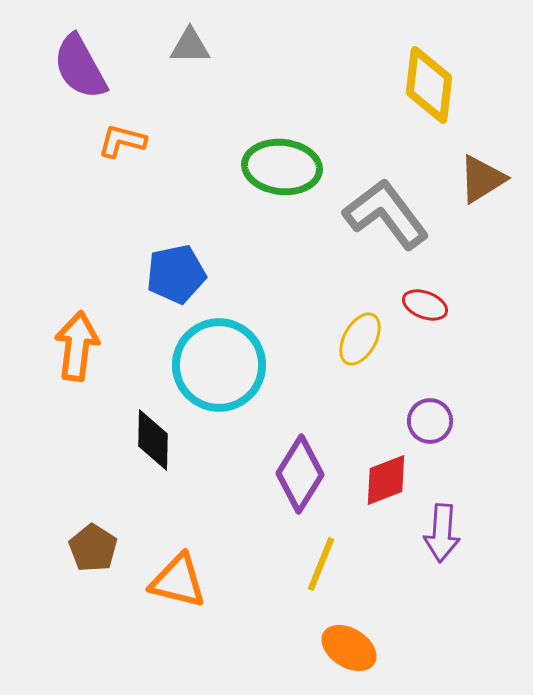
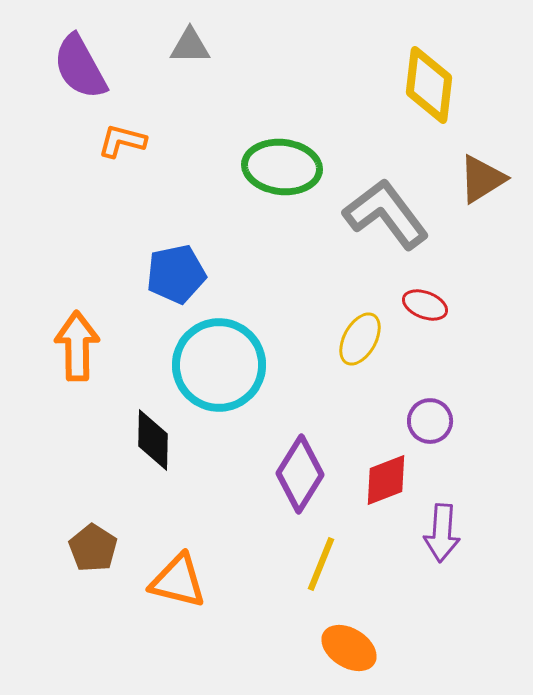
orange arrow: rotated 8 degrees counterclockwise
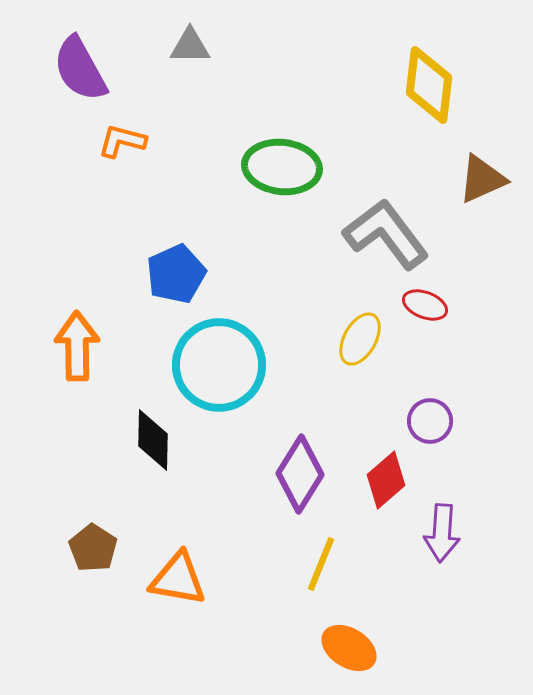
purple semicircle: moved 2 px down
brown triangle: rotated 8 degrees clockwise
gray L-shape: moved 20 px down
blue pentagon: rotated 12 degrees counterclockwise
red diamond: rotated 20 degrees counterclockwise
orange triangle: moved 2 px up; rotated 4 degrees counterclockwise
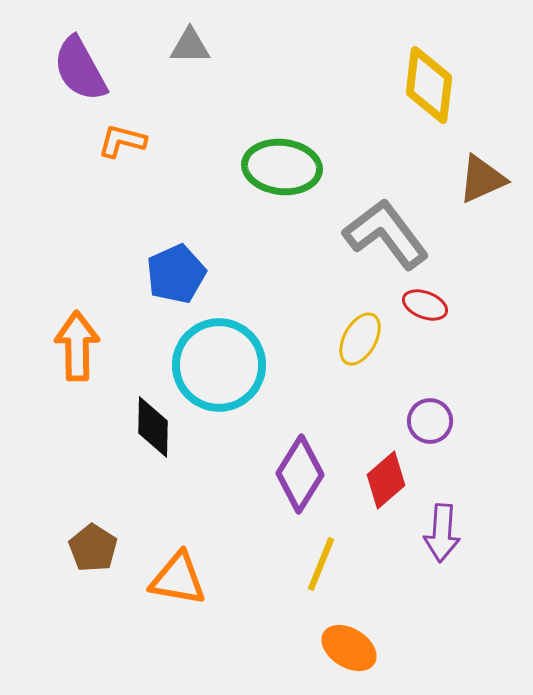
black diamond: moved 13 px up
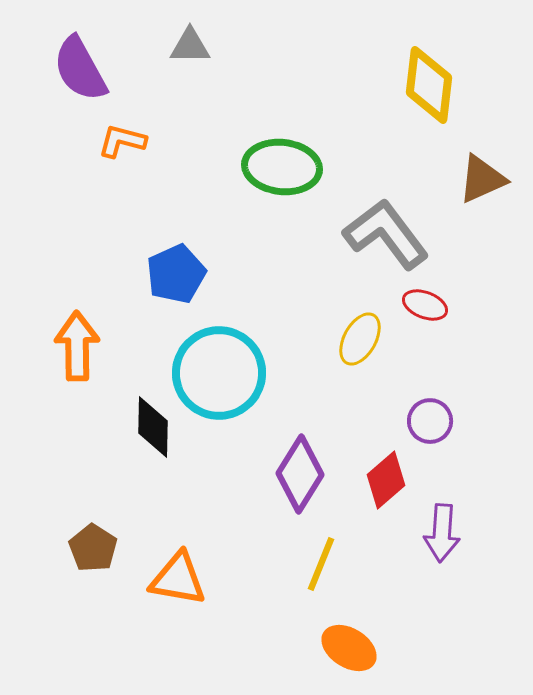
cyan circle: moved 8 px down
